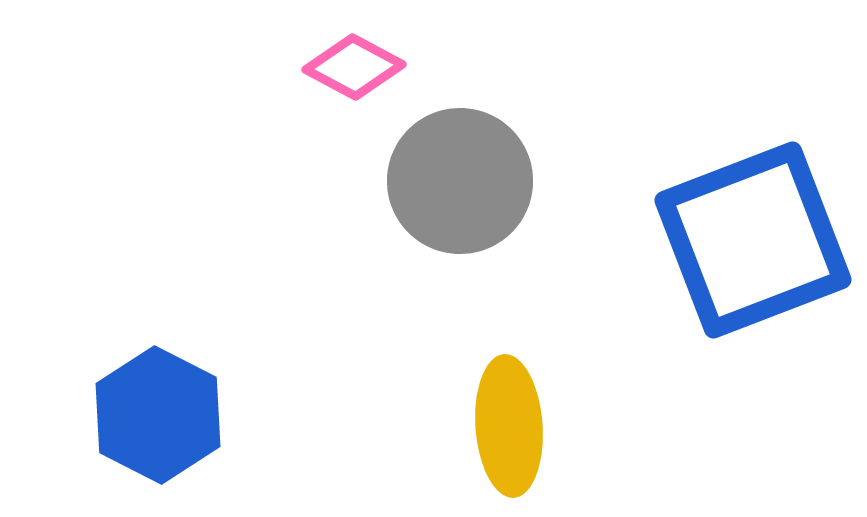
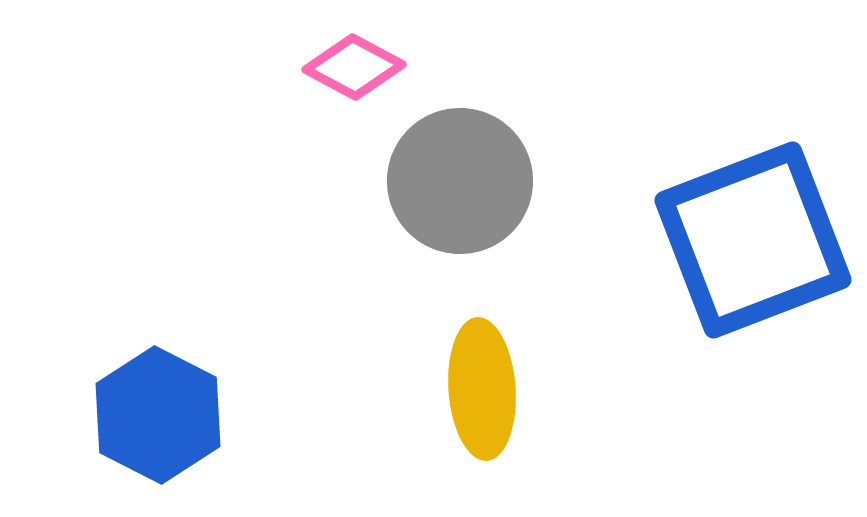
yellow ellipse: moved 27 px left, 37 px up
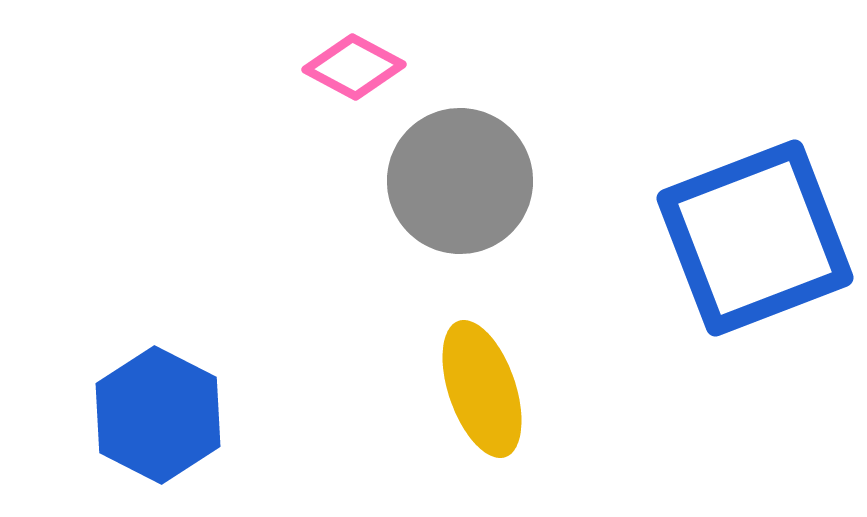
blue square: moved 2 px right, 2 px up
yellow ellipse: rotated 15 degrees counterclockwise
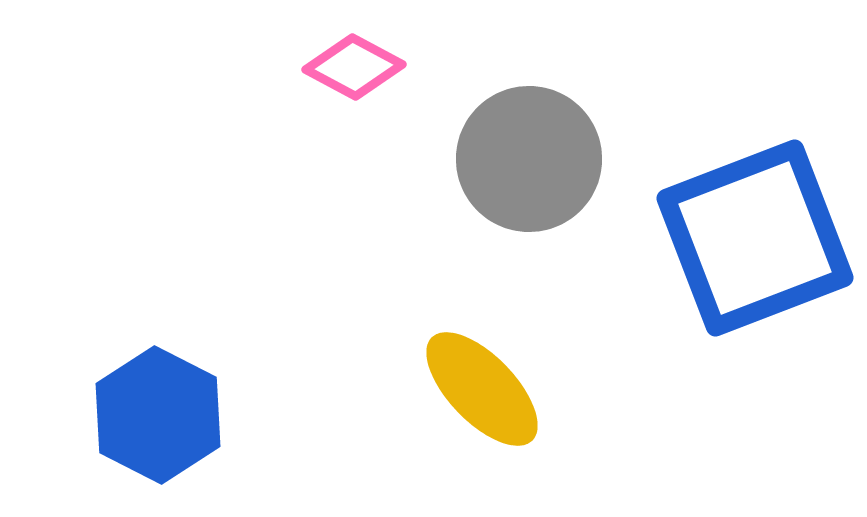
gray circle: moved 69 px right, 22 px up
yellow ellipse: rotated 25 degrees counterclockwise
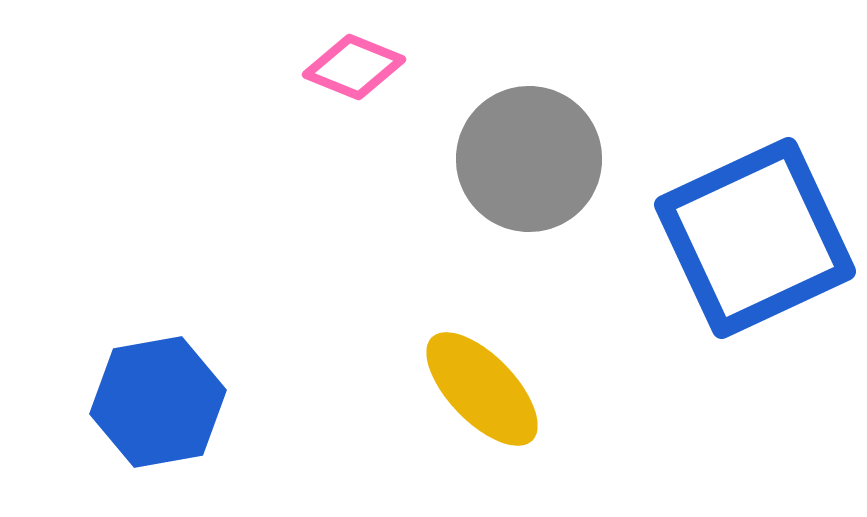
pink diamond: rotated 6 degrees counterclockwise
blue square: rotated 4 degrees counterclockwise
blue hexagon: moved 13 px up; rotated 23 degrees clockwise
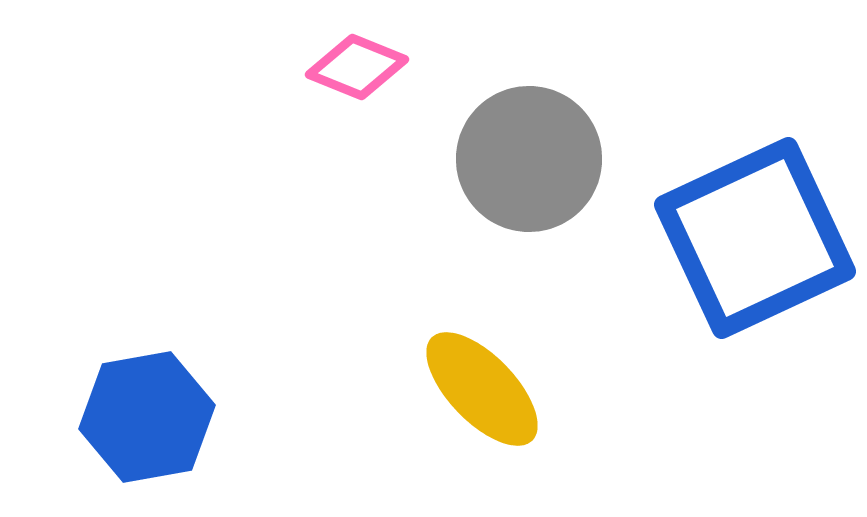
pink diamond: moved 3 px right
blue hexagon: moved 11 px left, 15 px down
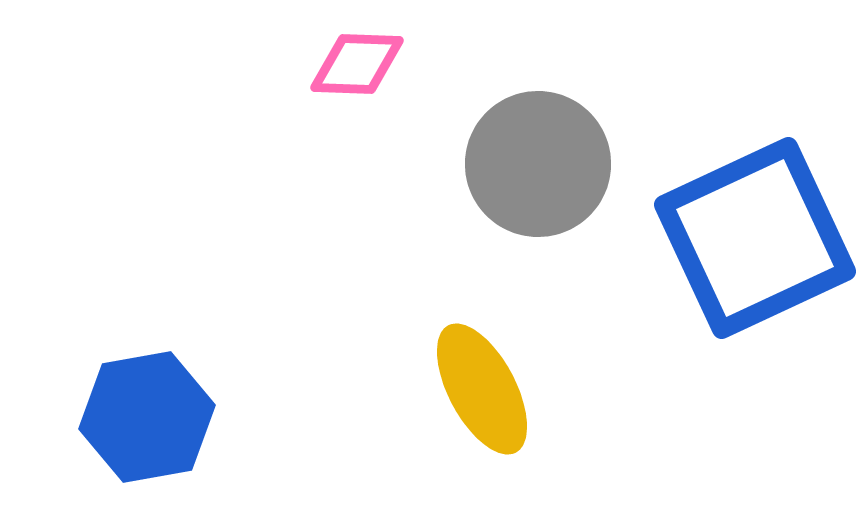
pink diamond: moved 3 px up; rotated 20 degrees counterclockwise
gray circle: moved 9 px right, 5 px down
yellow ellipse: rotated 16 degrees clockwise
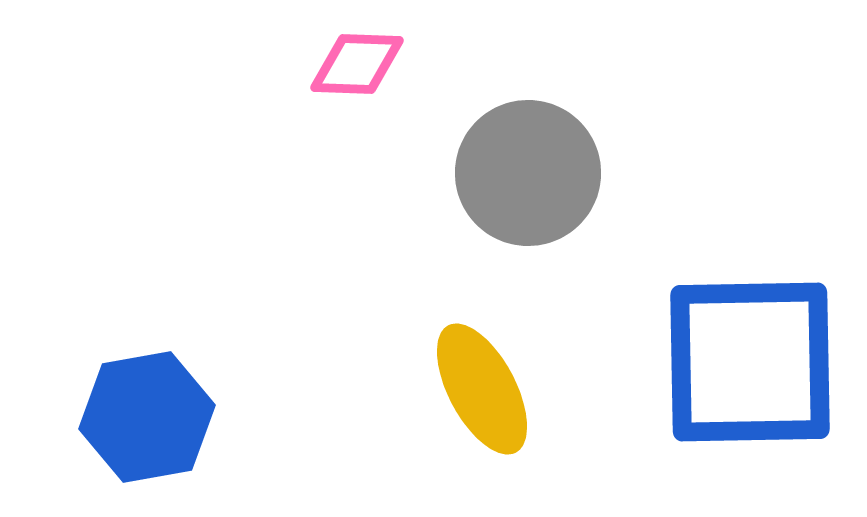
gray circle: moved 10 px left, 9 px down
blue square: moved 5 px left, 124 px down; rotated 24 degrees clockwise
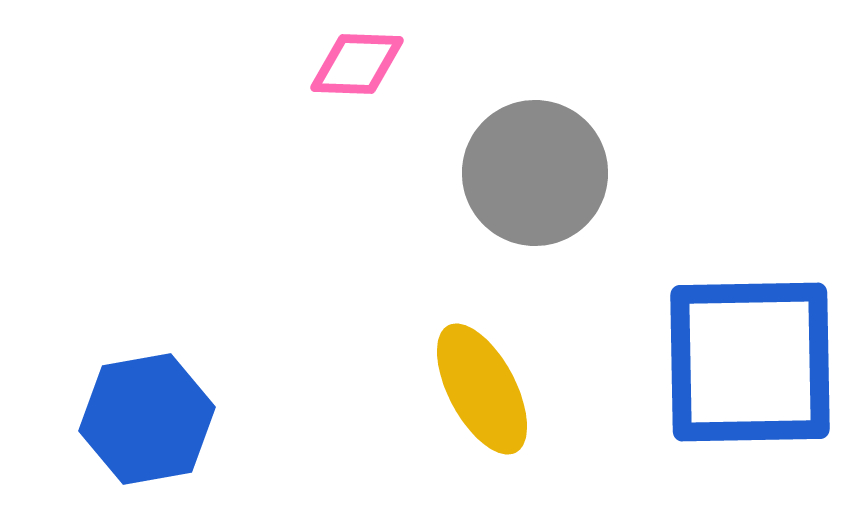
gray circle: moved 7 px right
blue hexagon: moved 2 px down
